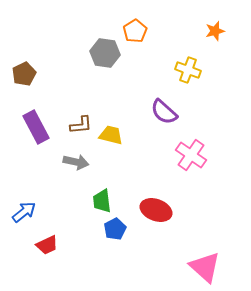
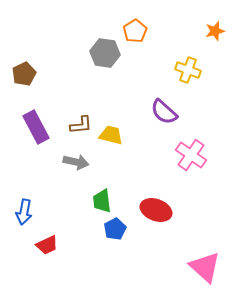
blue arrow: rotated 140 degrees clockwise
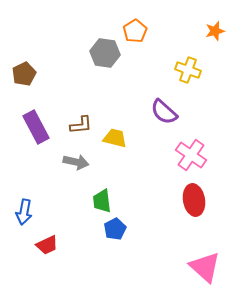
yellow trapezoid: moved 4 px right, 3 px down
red ellipse: moved 38 px right, 10 px up; rotated 60 degrees clockwise
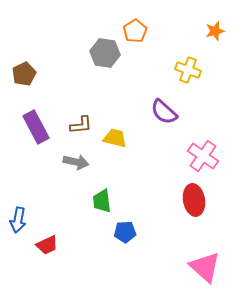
pink cross: moved 12 px right, 1 px down
blue arrow: moved 6 px left, 8 px down
blue pentagon: moved 10 px right, 3 px down; rotated 25 degrees clockwise
